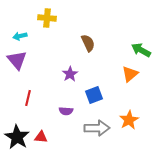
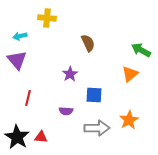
blue square: rotated 24 degrees clockwise
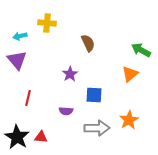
yellow cross: moved 5 px down
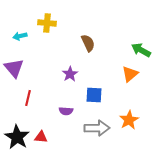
purple triangle: moved 3 px left, 8 px down
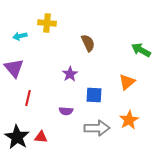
orange triangle: moved 3 px left, 8 px down
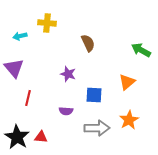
purple star: moved 2 px left; rotated 21 degrees counterclockwise
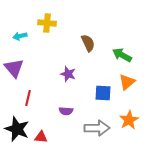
green arrow: moved 19 px left, 5 px down
blue square: moved 9 px right, 2 px up
black star: moved 8 px up; rotated 10 degrees counterclockwise
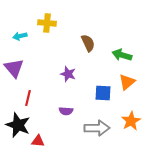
green arrow: rotated 12 degrees counterclockwise
orange star: moved 2 px right, 1 px down
black star: moved 1 px right, 4 px up
red triangle: moved 3 px left, 4 px down
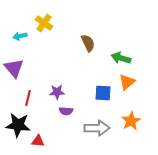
yellow cross: moved 3 px left; rotated 30 degrees clockwise
green arrow: moved 1 px left, 3 px down
purple star: moved 11 px left, 18 px down; rotated 21 degrees counterclockwise
black star: rotated 15 degrees counterclockwise
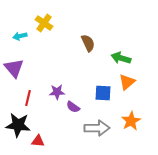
purple semicircle: moved 7 px right, 4 px up; rotated 32 degrees clockwise
